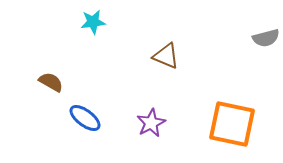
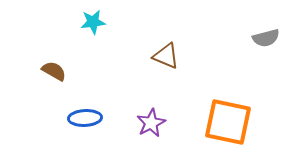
brown semicircle: moved 3 px right, 11 px up
blue ellipse: rotated 40 degrees counterclockwise
orange square: moved 4 px left, 2 px up
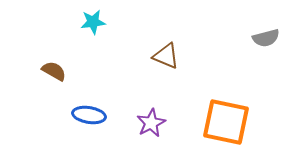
blue ellipse: moved 4 px right, 3 px up; rotated 12 degrees clockwise
orange square: moved 2 px left
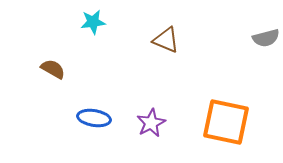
brown triangle: moved 16 px up
brown semicircle: moved 1 px left, 2 px up
blue ellipse: moved 5 px right, 3 px down
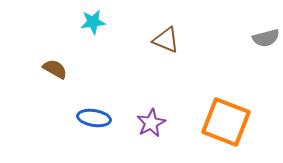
brown semicircle: moved 2 px right
orange square: rotated 9 degrees clockwise
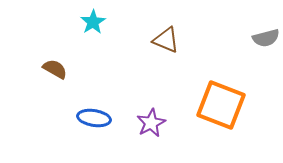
cyan star: rotated 25 degrees counterclockwise
orange square: moved 5 px left, 17 px up
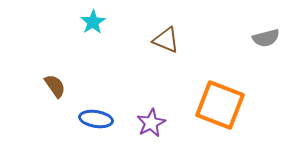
brown semicircle: moved 17 px down; rotated 25 degrees clockwise
orange square: moved 1 px left
blue ellipse: moved 2 px right, 1 px down
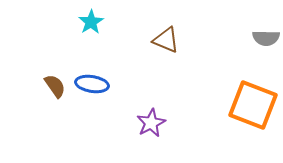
cyan star: moved 2 px left
gray semicircle: rotated 16 degrees clockwise
orange square: moved 33 px right
blue ellipse: moved 4 px left, 35 px up
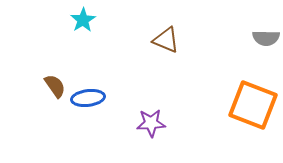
cyan star: moved 8 px left, 2 px up
blue ellipse: moved 4 px left, 14 px down; rotated 16 degrees counterclockwise
purple star: rotated 24 degrees clockwise
